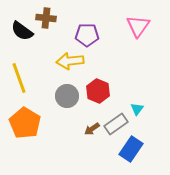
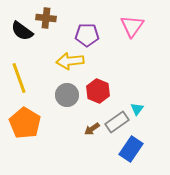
pink triangle: moved 6 px left
gray circle: moved 1 px up
gray rectangle: moved 1 px right, 2 px up
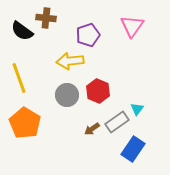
purple pentagon: moved 1 px right; rotated 20 degrees counterclockwise
blue rectangle: moved 2 px right
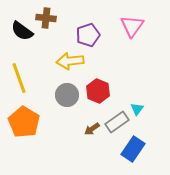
orange pentagon: moved 1 px left, 1 px up
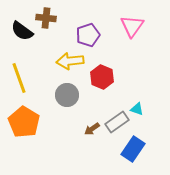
red hexagon: moved 4 px right, 14 px up
cyan triangle: rotated 48 degrees counterclockwise
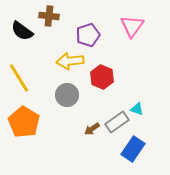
brown cross: moved 3 px right, 2 px up
yellow line: rotated 12 degrees counterclockwise
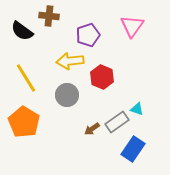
yellow line: moved 7 px right
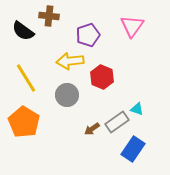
black semicircle: moved 1 px right
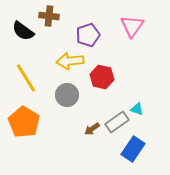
red hexagon: rotated 10 degrees counterclockwise
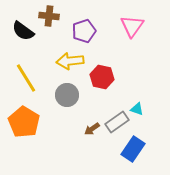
purple pentagon: moved 4 px left, 4 px up
